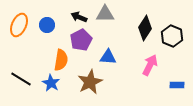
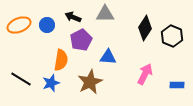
black arrow: moved 6 px left
orange ellipse: rotated 45 degrees clockwise
pink arrow: moved 5 px left, 9 px down
blue star: rotated 24 degrees clockwise
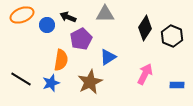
black arrow: moved 5 px left
orange ellipse: moved 3 px right, 10 px up
purple pentagon: moved 1 px up
blue triangle: rotated 36 degrees counterclockwise
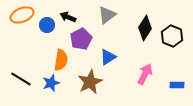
gray triangle: moved 2 px right, 1 px down; rotated 36 degrees counterclockwise
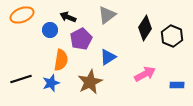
blue circle: moved 3 px right, 5 px down
pink arrow: rotated 35 degrees clockwise
black line: rotated 50 degrees counterclockwise
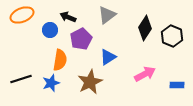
orange semicircle: moved 1 px left
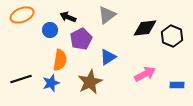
black diamond: rotated 50 degrees clockwise
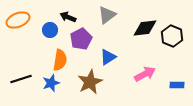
orange ellipse: moved 4 px left, 5 px down
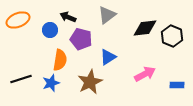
purple pentagon: rotated 30 degrees counterclockwise
